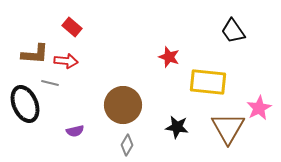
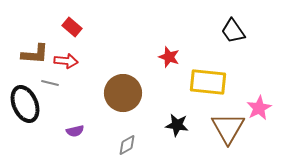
brown circle: moved 12 px up
black star: moved 2 px up
gray diamond: rotated 30 degrees clockwise
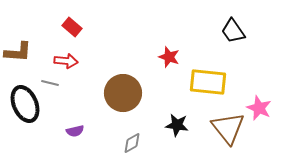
brown L-shape: moved 17 px left, 2 px up
pink star: rotated 20 degrees counterclockwise
brown triangle: rotated 9 degrees counterclockwise
gray diamond: moved 5 px right, 2 px up
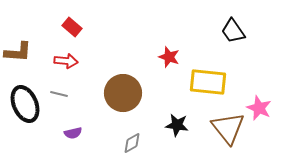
gray line: moved 9 px right, 11 px down
purple semicircle: moved 2 px left, 2 px down
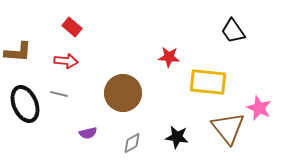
red star: rotated 15 degrees counterclockwise
black star: moved 12 px down
purple semicircle: moved 15 px right
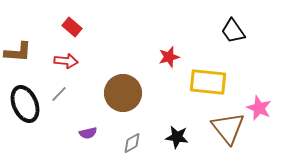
red star: rotated 20 degrees counterclockwise
gray line: rotated 60 degrees counterclockwise
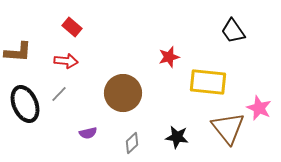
gray diamond: rotated 15 degrees counterclockwise
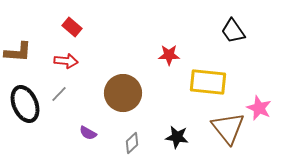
red star: moved 2 px up; rotated 15 degrees clockwise
purple semicircle: rotated 42 degrees clockwise
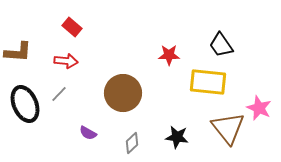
black trapezoid: moved 12 px left, 14 px down
